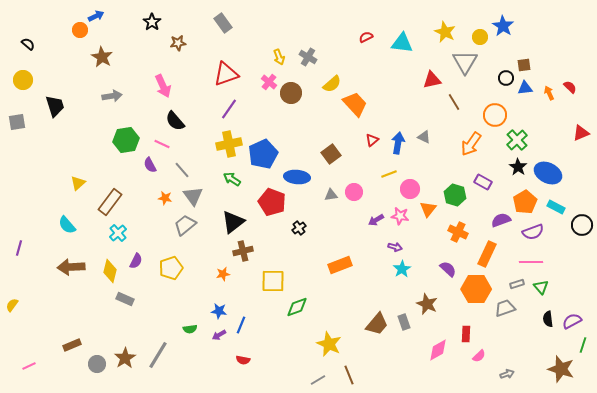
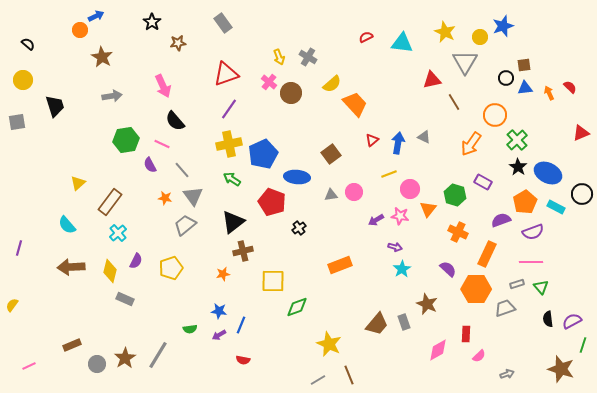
blue star at (503, 26): rotated 20 degrees clockwise
black circle at (582, 225): moved 31 px up
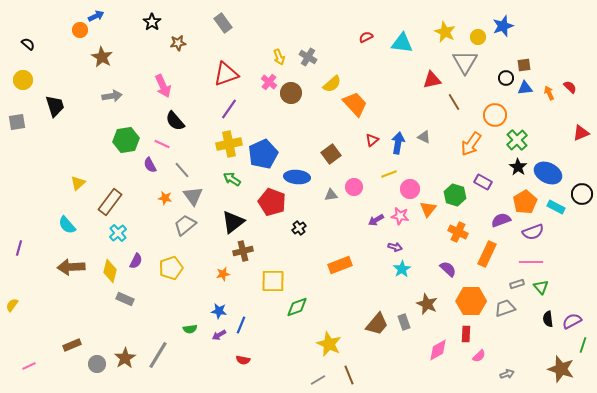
yellow circle at (480, 37): moved 2 px left
pink circle at (354, 192): moved 5 px up
orange hexagon at (476, 289): moved 5 px left, 12 px down
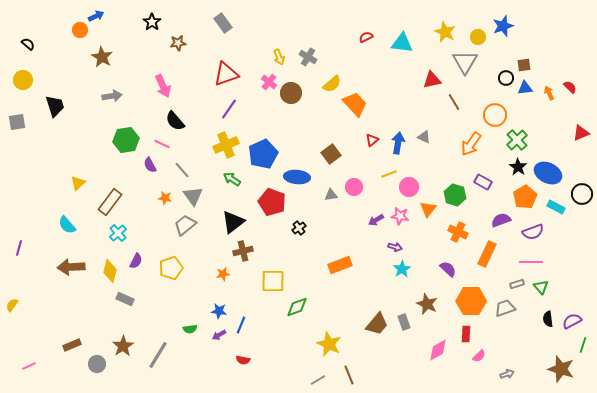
yellow cross at (229, 144): moved 3 px left, 1 px down; rotated 10 degrees counterclockwise
pink circle at (410, 189): moved 1 px left, 2 px up
orange pentagon at (525, 202): moved 5 px up
brown star at (125, 358): moved 2 px left, 12 px up
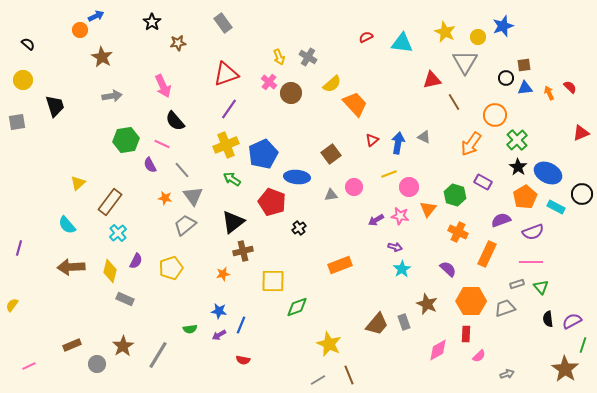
brown star at (561, 369): moved 4 px right; rotated 16 degrees clockwise
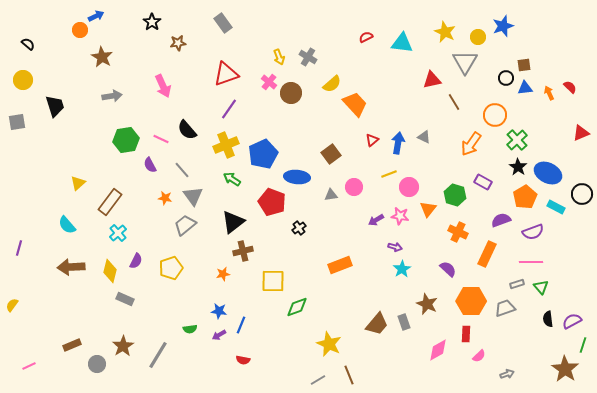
black semicircle at (175, 121): moved 12 px right, 9 px down
pink line at (162, 144): moved 1 px left, 5 px up
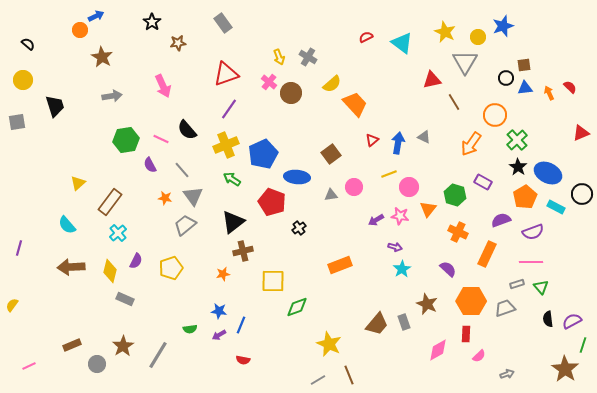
cyan triangle at (402, 43): rotated 30 degrees clockwise
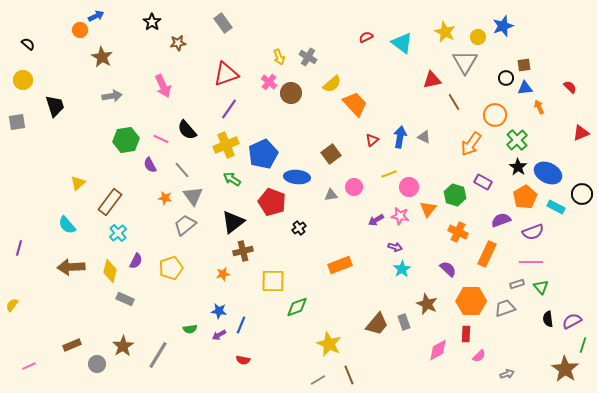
orange arrow at (549, 93): moved 10 px left, 14 px down
blue arrow at (398, 143): moved 2 px right, 6 px up
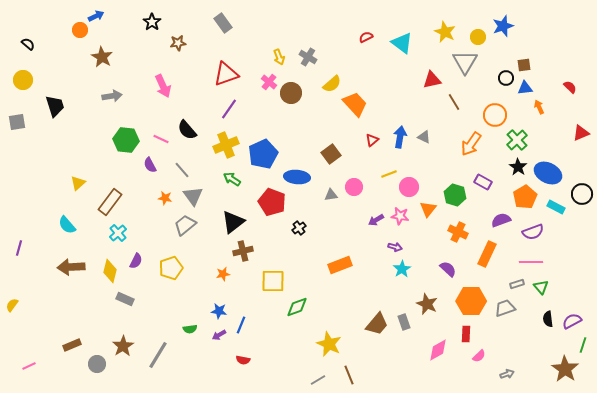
green hexagon at (126, 140): rotated 15 degrees clockwise
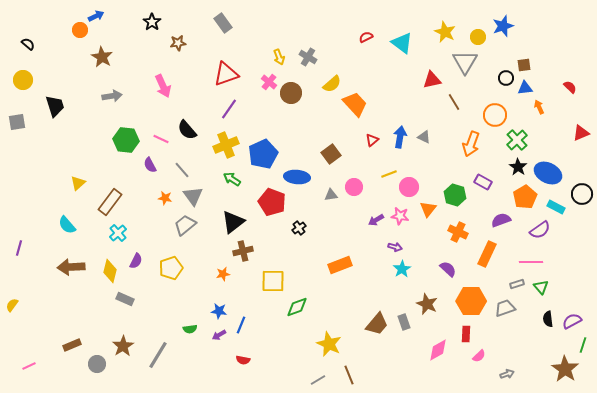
orange arrow at (471, 144): rotated 15 degrees counterclockwise
purple semicircle at (533, 232): moved 7 px right, 2 px up; rotated 15 degrees counterclockwise
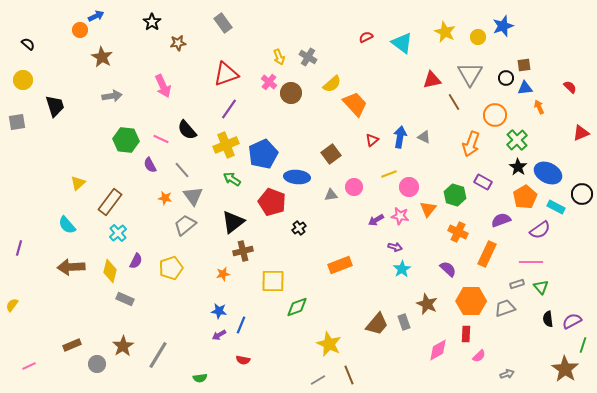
gray triangle at (465, 62): moved 5 px right, 12 px down
green semicircle at (190, 329): moved 10 px right, 49 px down
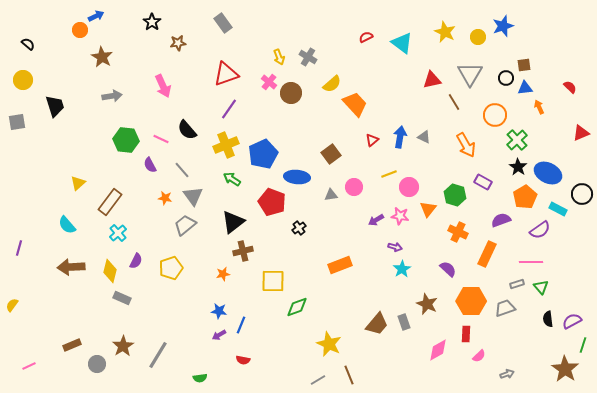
orange arrow at (471, 144): moved 5 px left, 1 px down; rotated 50 degrees counterclockwise
cyan rectangle at (556, 207): moved 2 px right, 2 px down
gray rectangle at (125, 299): moved 3 px left, 1 px up
